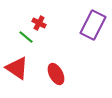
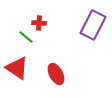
red cross: rotated 24 degrees counterclockwise
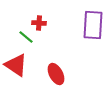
purple rectangle: rotated 24 degrees counterclockwise
red triangle: moved 1 px left, 3 px up
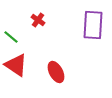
red cross: moved 1 px left, 3 px up; rotated 32 degrees clockwise
green line: moved 15 px left
red ellipse: moved 2 px up
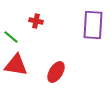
red cross: moved 2 px left, 1 px down; rotated 24 degrees counterclockwise
red triangle: rotated 25 degrees counterclockwise
red ellipse: rotated 60 degrees clockwise
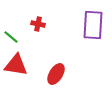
red cross: moved 2 px right, 3 px down
red ellipse: moved 2 px down
